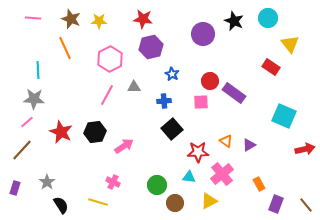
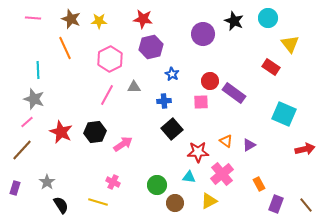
gray star at (34, 99): rotated 15 degrees clockwise
cyan square at (284, 116): moved 2 px up
pink arrow at (124, 146): moved 1 px left, 2 px up
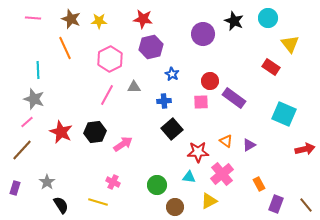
purple rectangle at (234, 93): moved 5 px down
brown circle at (175, 203): moved 4 px down
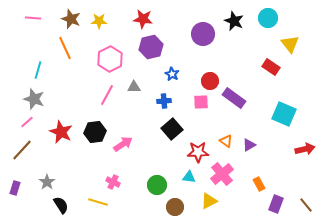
cyan line at (38, 70): rotated 18 degrees clockwise
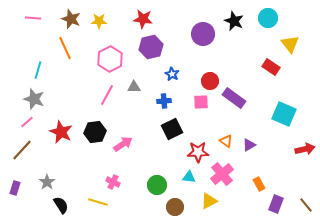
black square at (172, 129): rotated 15 degrees clockwise
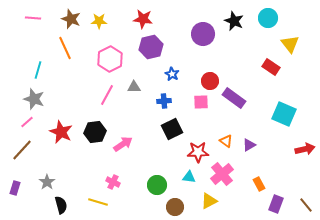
black semicircle at (61, 205): rotated 18 degrees clockwise
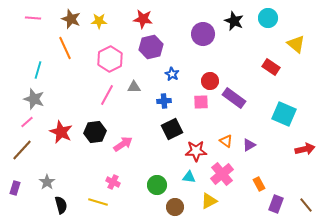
yellow triangle at (290, 44): moved 6 px right; rotated 12 degrees counterclockwise
red star at (198, 152): moved 2 px left, 1 px up
